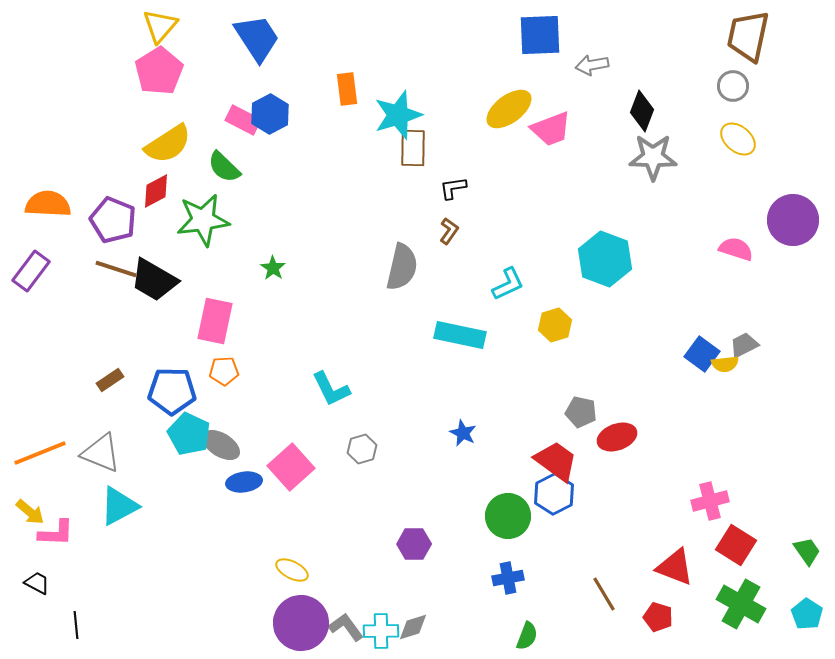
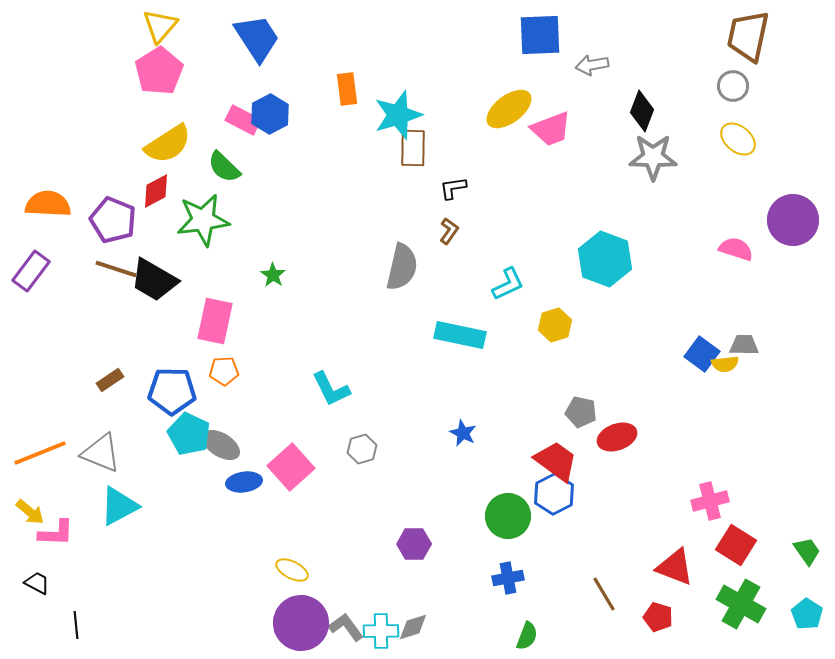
green star at (273, 268): moved 7 px down
gray trapezoid at (744, 345): rotated 28 degrees clockwise
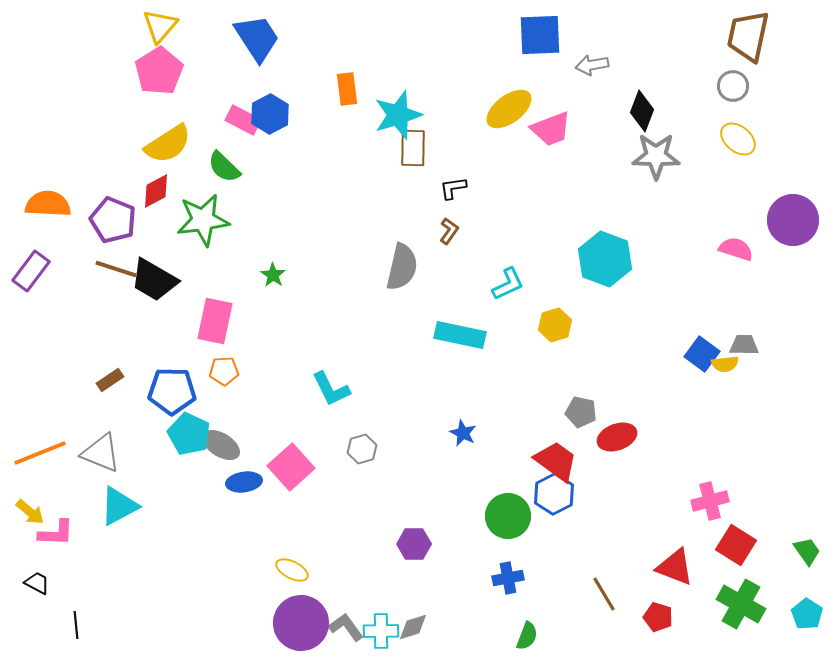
gray star at (653, 157): moved 3 px right, 1 px up
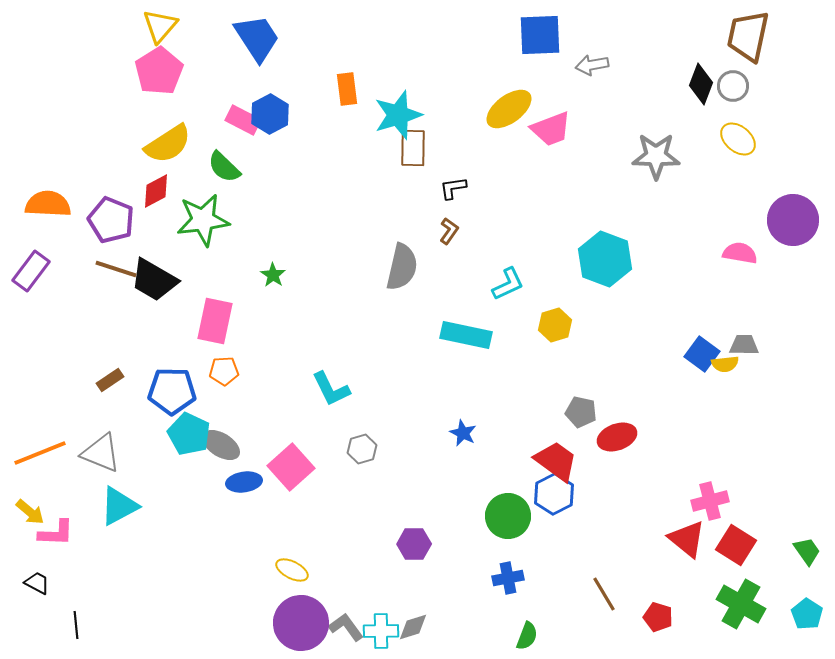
black diamond at (642, 111): moved 59 px right, 27 px up
purple pentagon at (113, 220): moved 2 px left
pink semicircle at (736, 249): moved 4 px right, 4 px down; rotated 8 degrees counterclockwise
cyan rectangle at (460, 335): moved 6 px right
red triangle at (675, 567): moved 12 px right, 28 px up; rotated 18 degrees clockwise
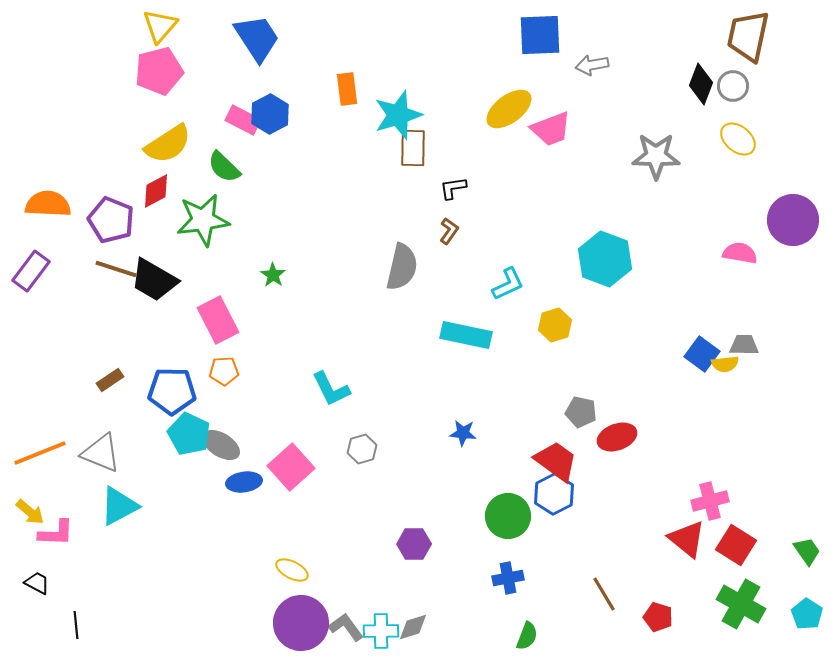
pink pentagon at (159, 71): rotated 18 degrees clockwise
pink rectangle at (215, 321): moved 3 px right, 1 px up; rotated 39 degrees counterclockwise
blue star at (463, 433): rotated 20 degrees counterclockwise
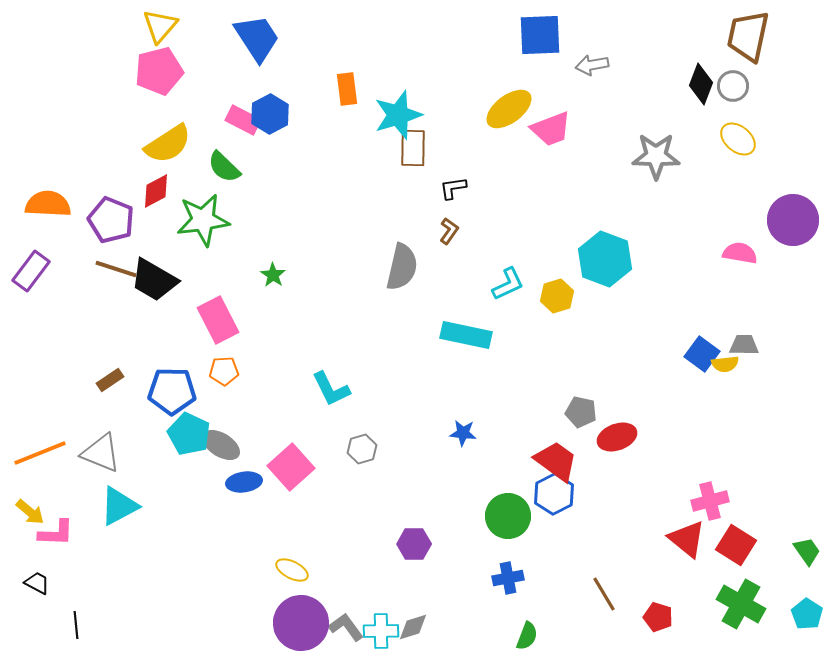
yellow hexagon at (555, 325): moved 2 px right, 29 px up
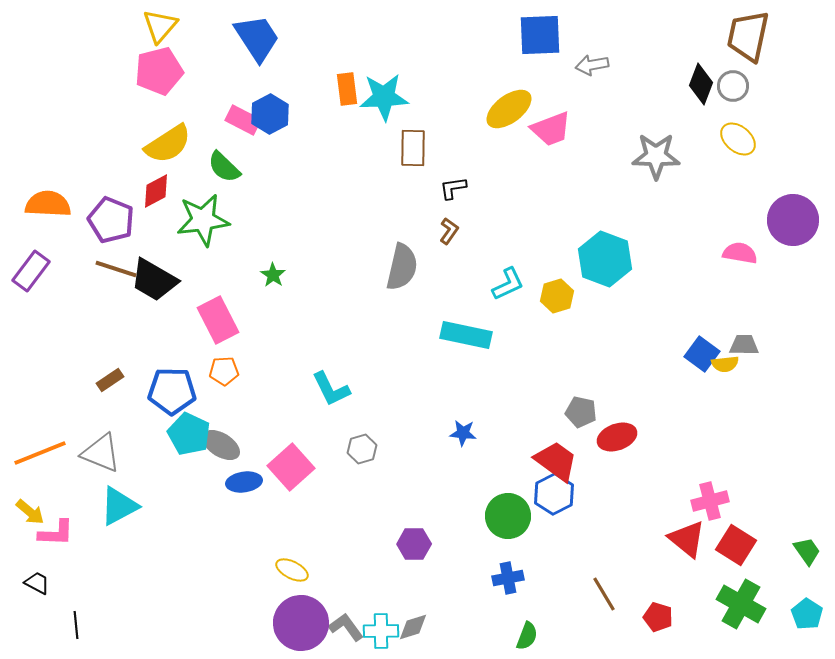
cyan star at (398, 115): moved 14 px left, 18 px up; rotated 15 degrees clockwise
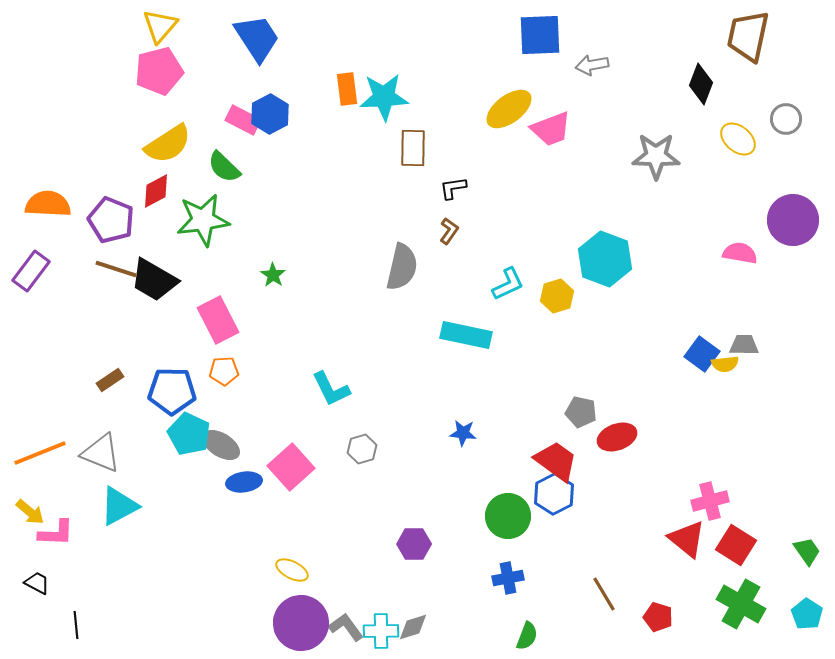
gray circle at (733, 86): moved 53 px right, 33 px down
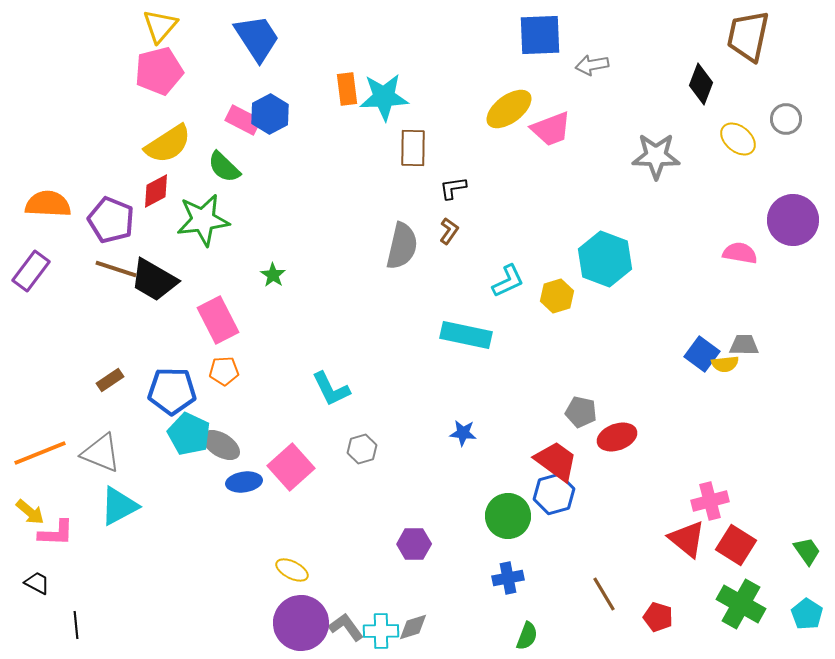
gray semicircle at (402, 267): moved 21 px up
cyan L-shape at (508, 284): moved 3 px up
blue hexagon at (554, 494): rotated 12 degrees clockwise
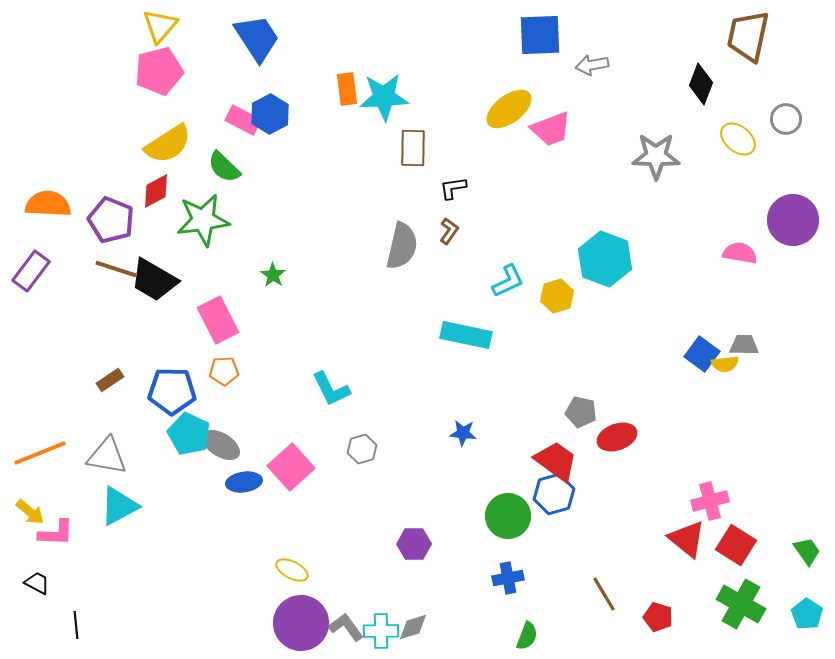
gray triangle at (101, 453): moved 6 px right, 3 px down; rotated 12 degrees counterclockwise
